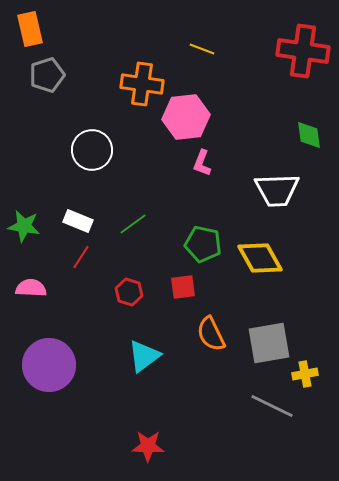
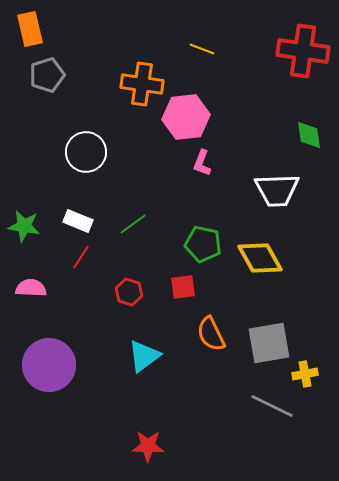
white circle: moved 6 px left, 2 px down
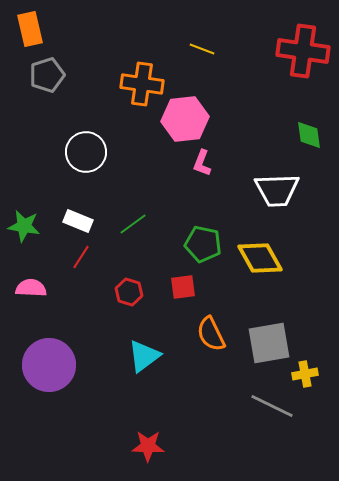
pink hexagon: moved 1 px left, 2 px down
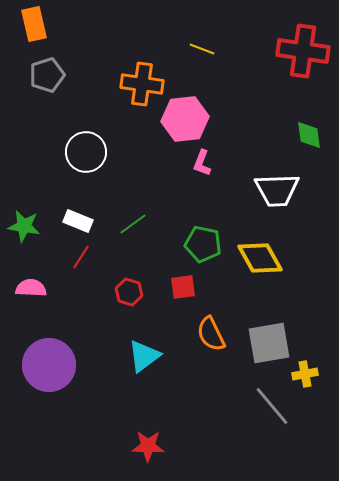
orange rectangle: moved 4 px right, 5 px up
gray line: rotated 24 degrees clockwise
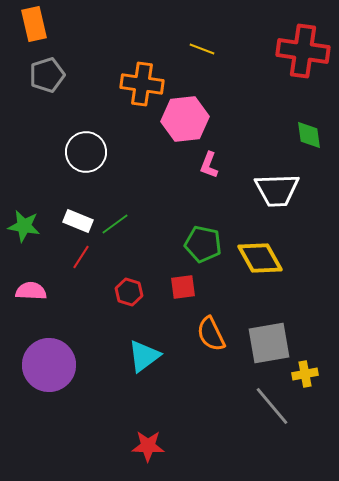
pink L-shape: moved 7 px right, 2 px down
green line: moved 18 px left
pink semicircle: moved 3 px down
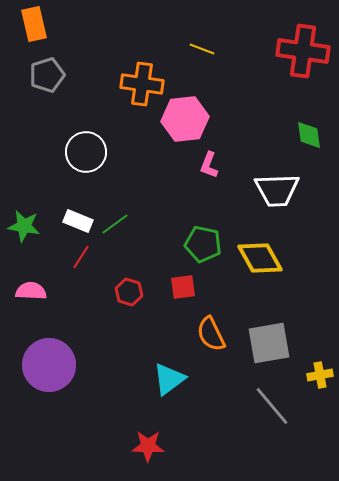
cyan triangle: moved 25 px right, 23 px down
yellow cross: moved 15 px right, 1 px down
